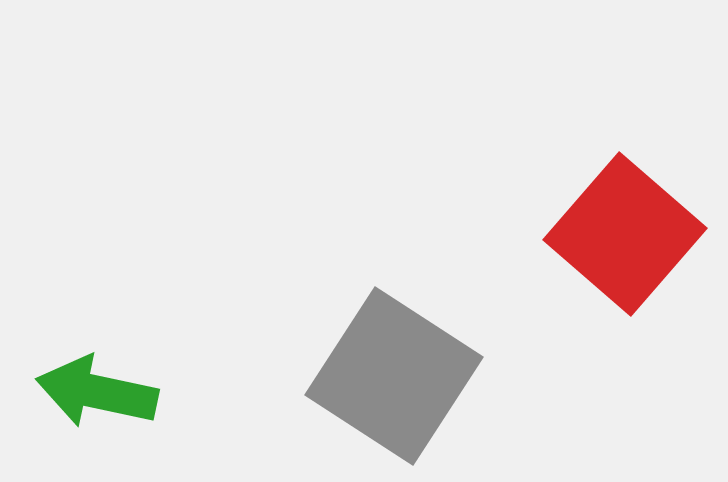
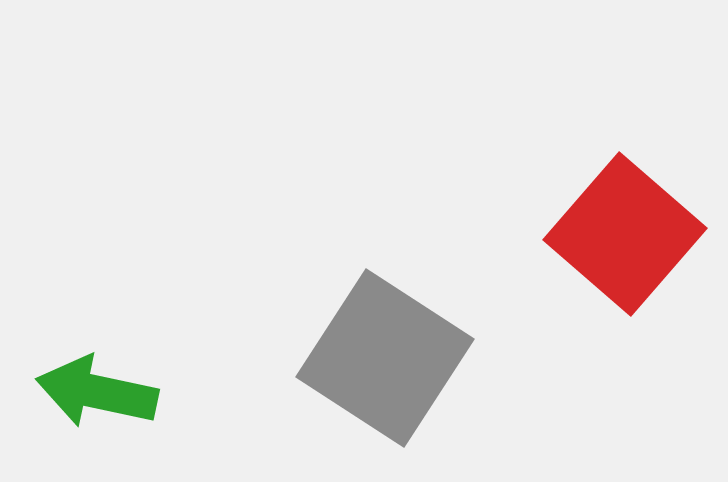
gray square: moved 9 px left, 18 px up
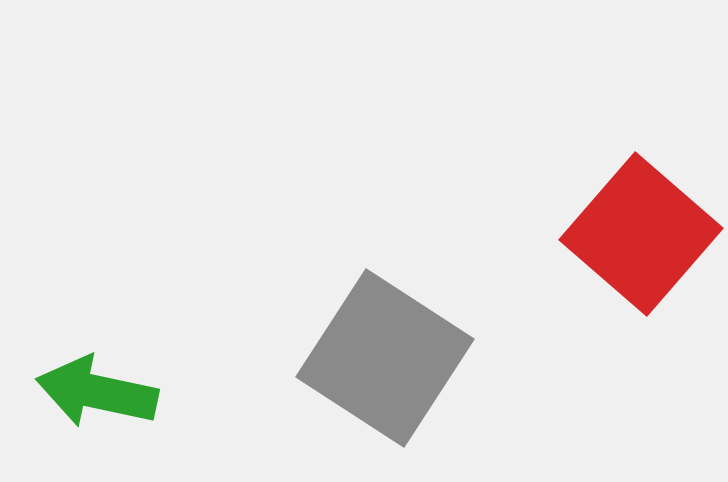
red square: moved 16 px right
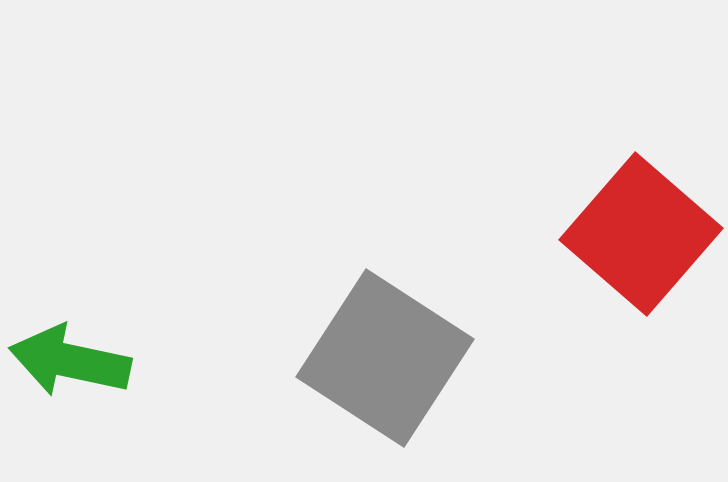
green arrow: moved 27 px left, 31 px up
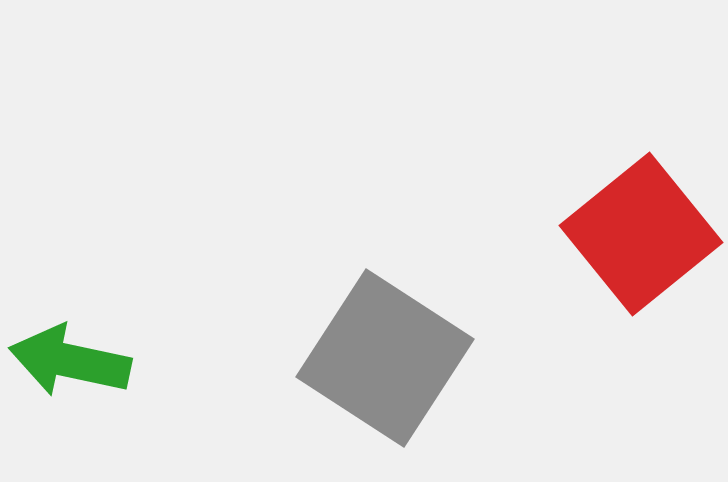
red square: rotated 10 degrees clockwise
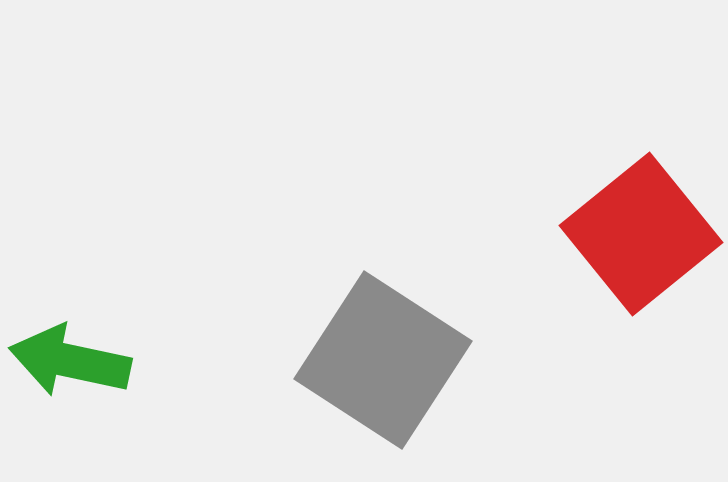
gray square: moved 2 px left, 2 px down
